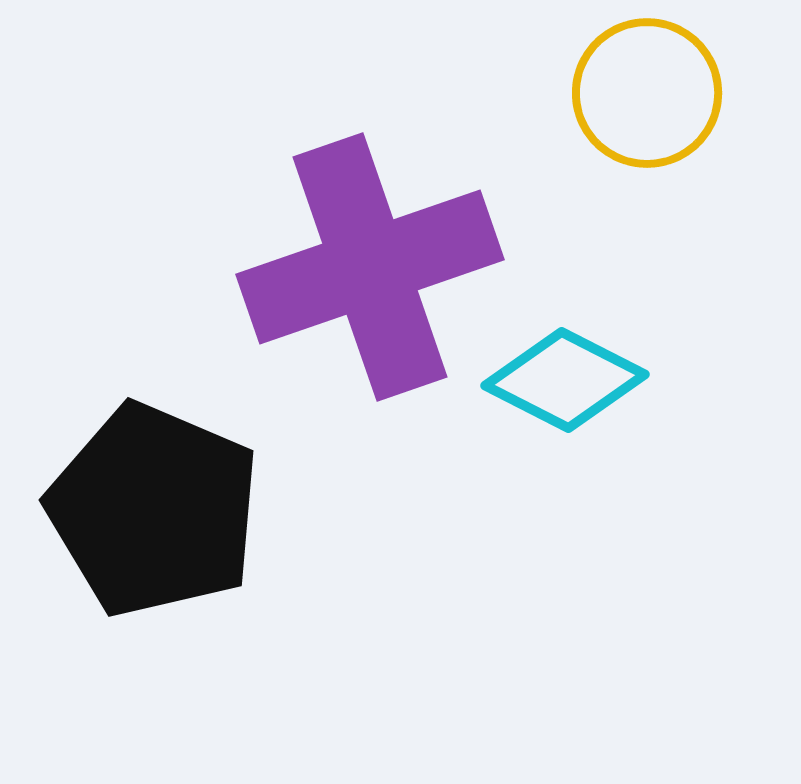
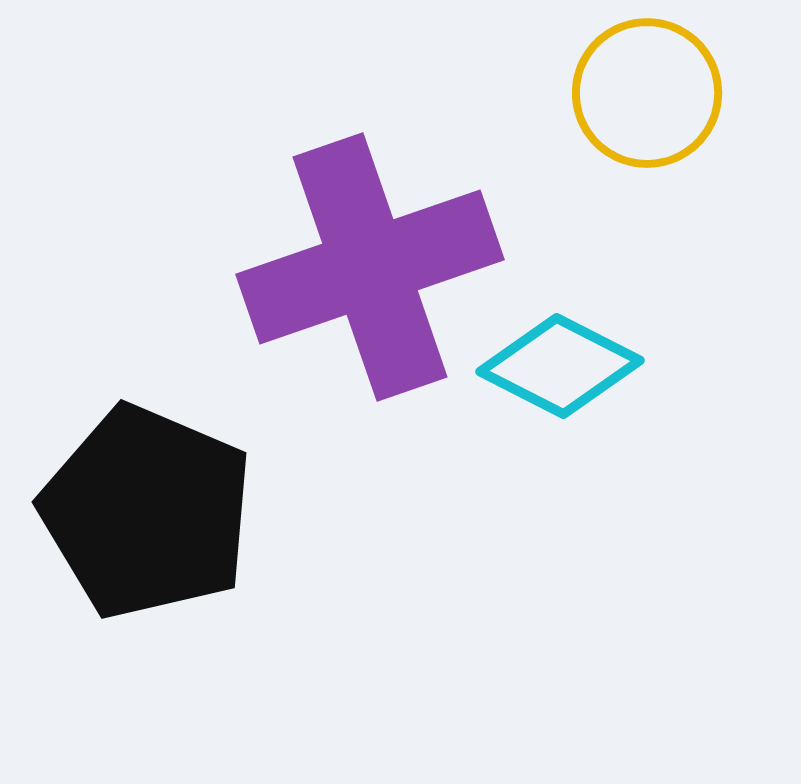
cyan diamond: moved 5 px left, 14 px up
black pentagon: moved 7 px left, 2 px down
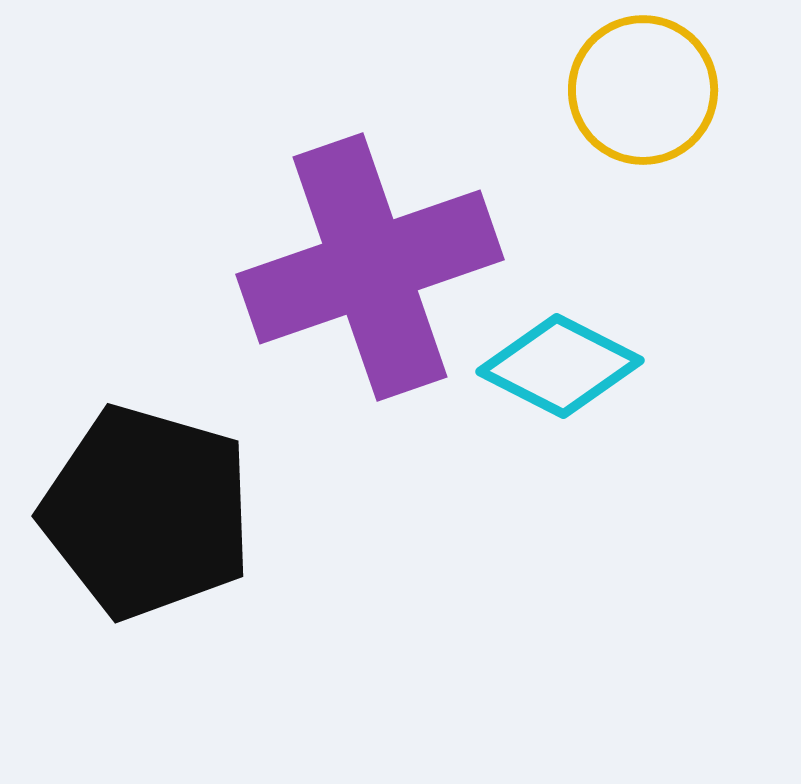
yellow circle: moved 4 px left, 3 px up
black pentagon: rotated 7 degrees counterclockwise
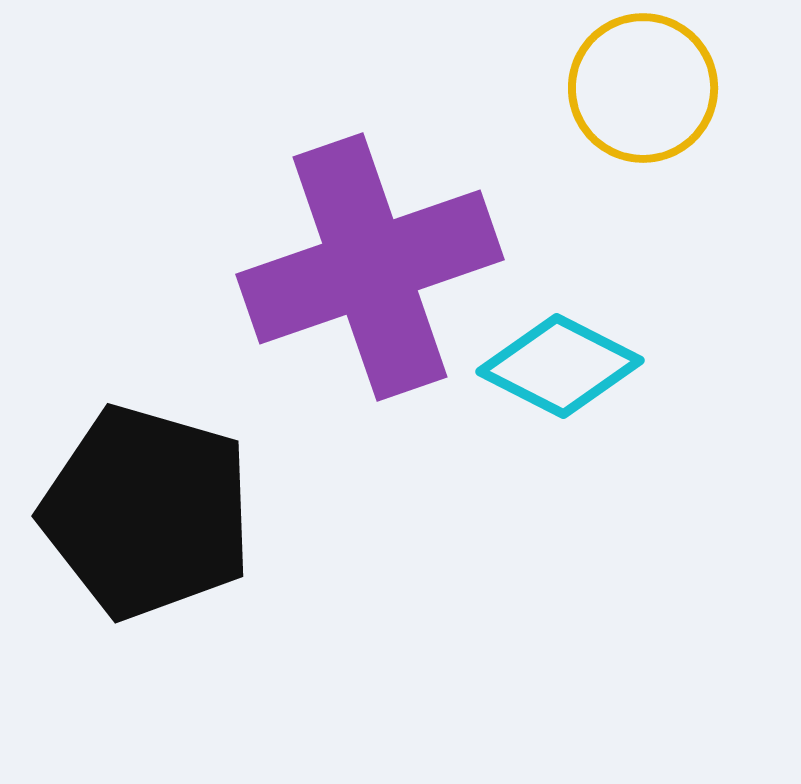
yellow circle: moved 2 px up
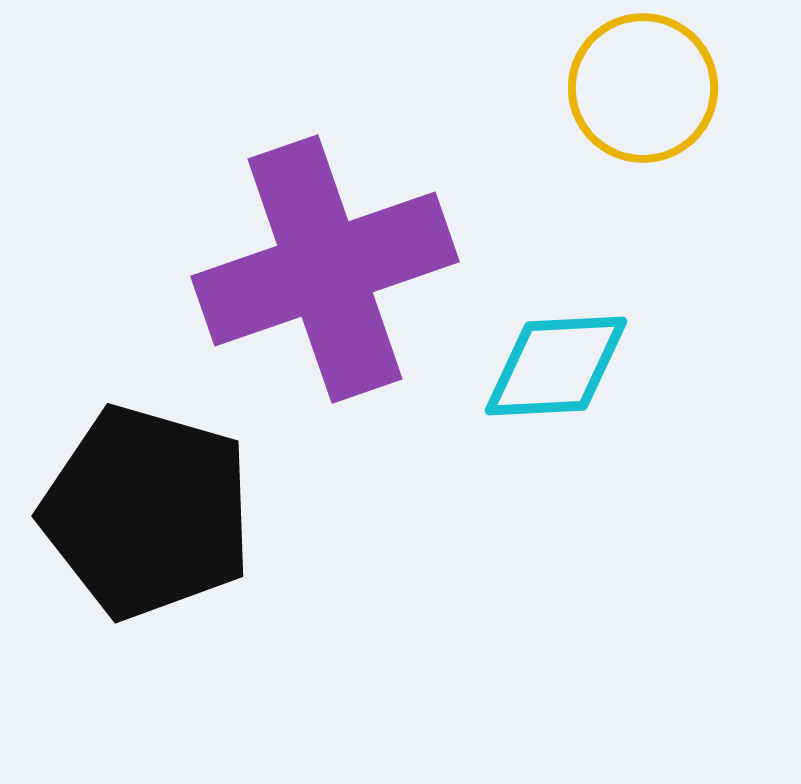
purple cross: moved 45 px left, 2 px down
cyan diamond: moved 4 px left; rotated 30 degrees counterclockwise
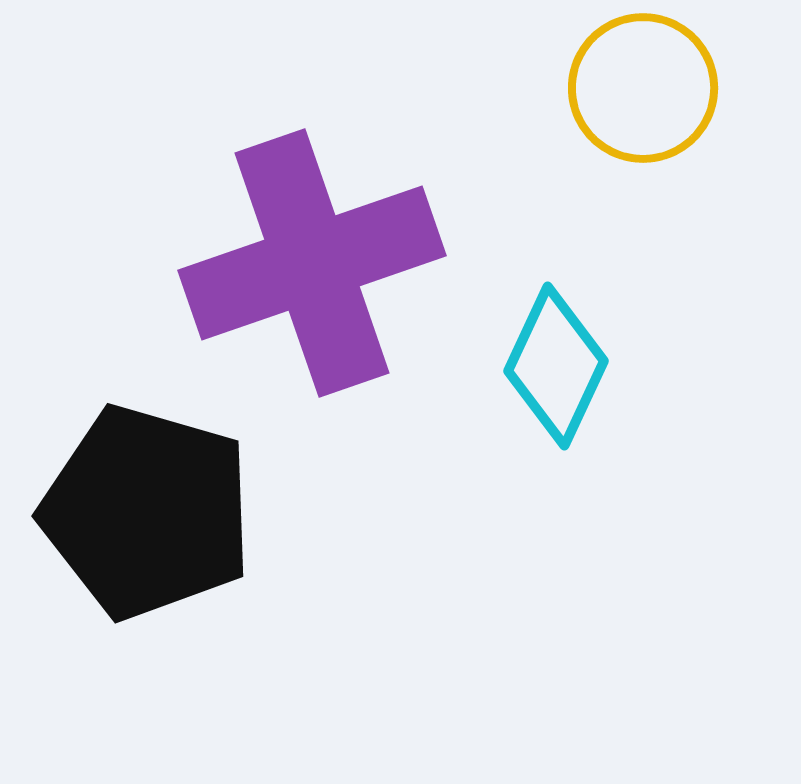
purple cross: moved 13 px left, 6 px up
cyan diamond: rotated 62 degrees counterclockwise
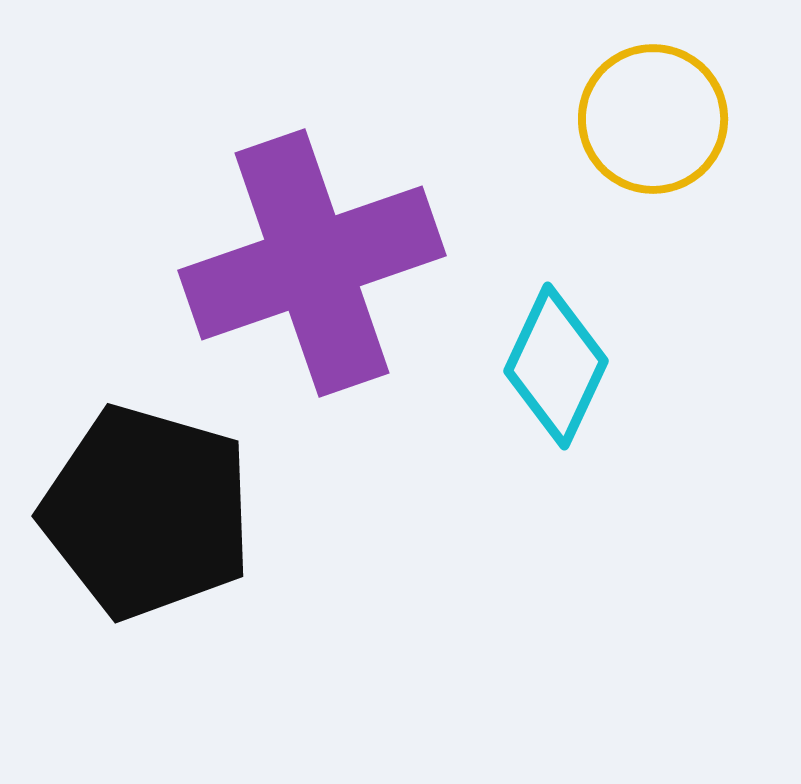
yellow circle: moved 10 px right, 31 px down
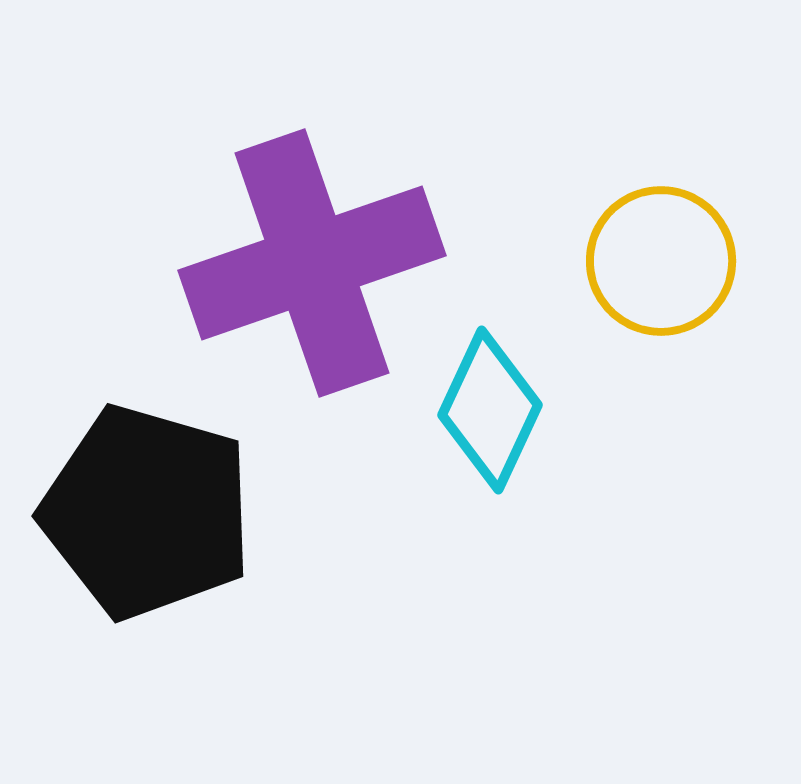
yellow circle: moved 8 px right, 142 px down
cyan diamond: moved 66 px left, 44 px down
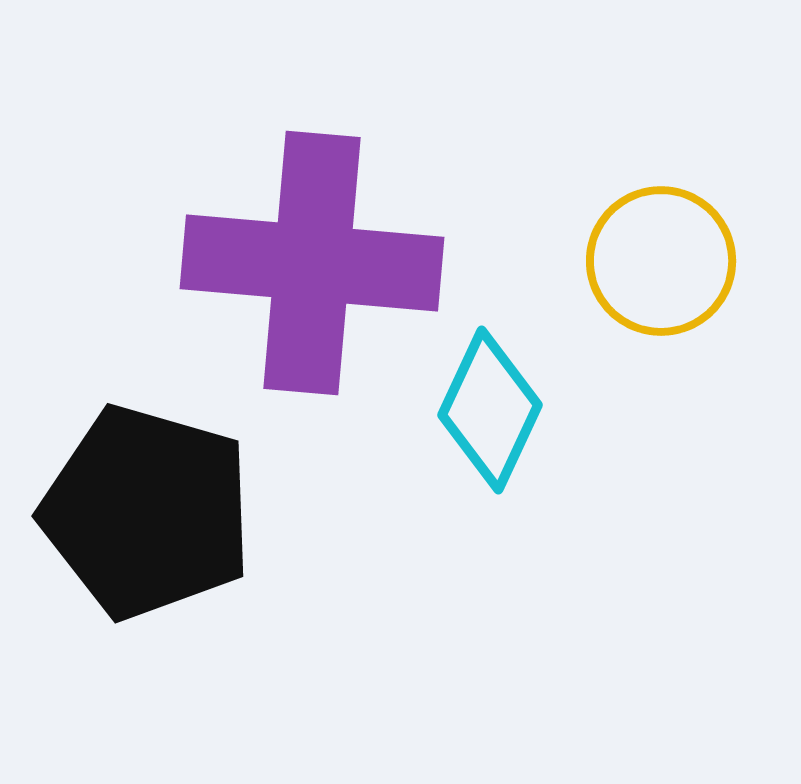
purple cross: rotated 24 degrees clockwise
